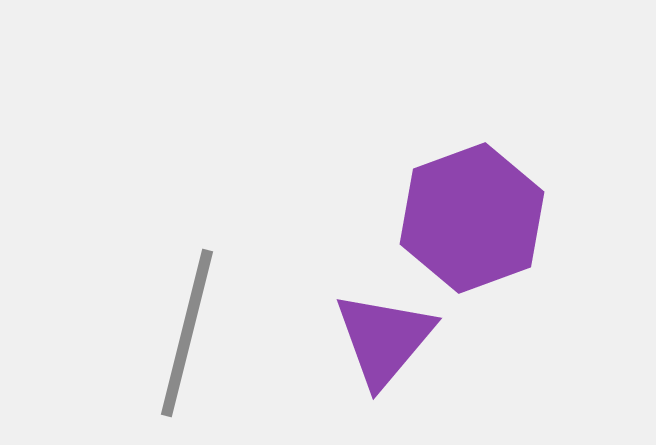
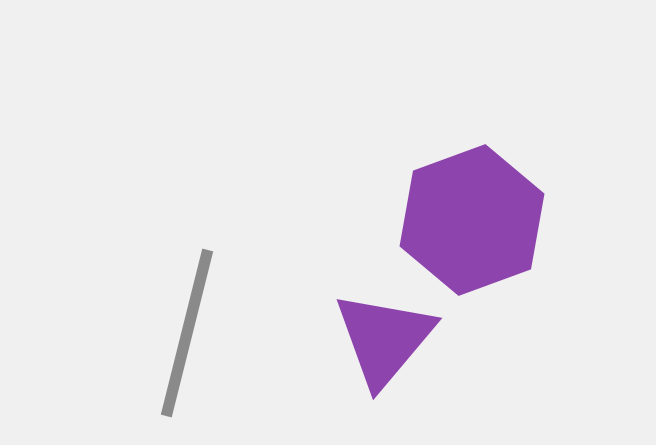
purple hexagon: moved 2 px down
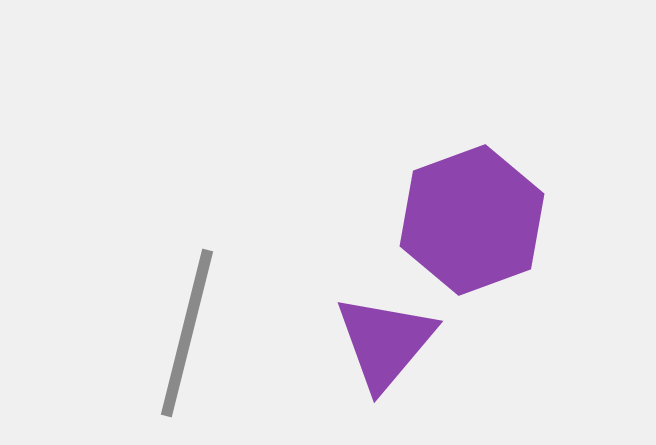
purple triangle: moved 1 px right, 3 px down
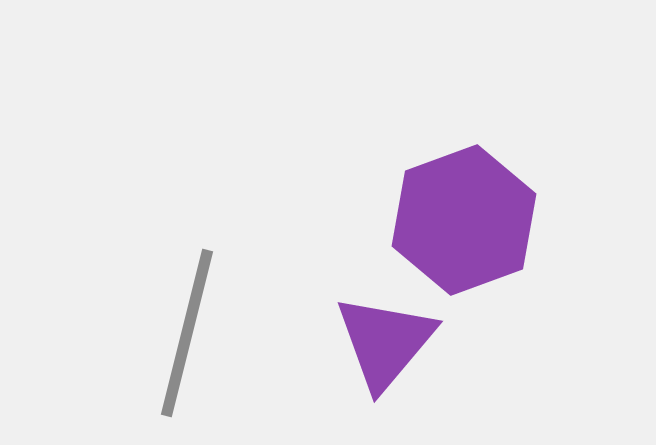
purple hexagon: moved 8 px left
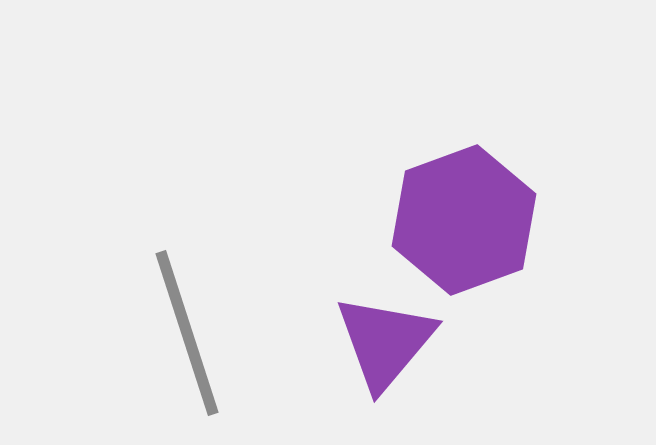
gray line: rotated 32 degrees counterclockwise
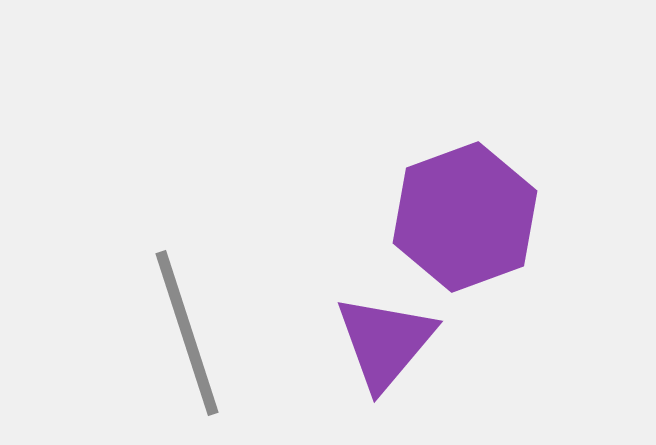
purple hexagon: moved 1 px right, 3 px up
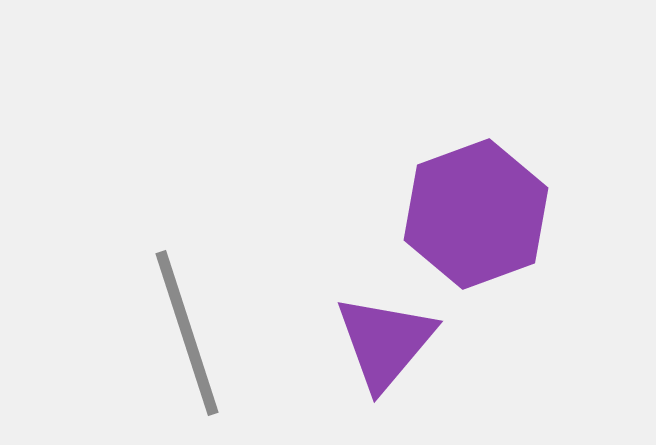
purple hexagon: moved 11 px right, 3 px up
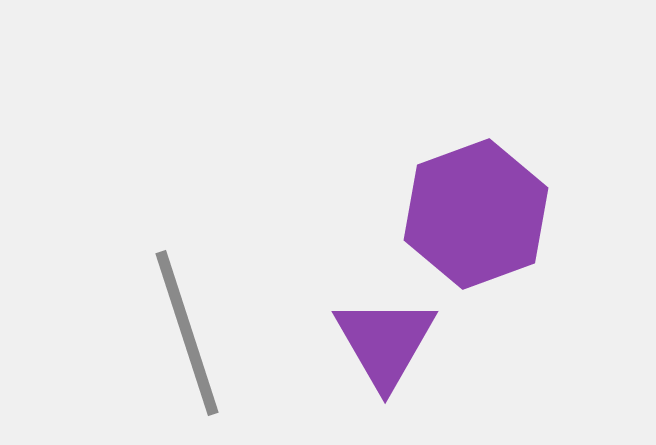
purple triangle: rotated 10 degrees counterclockwise
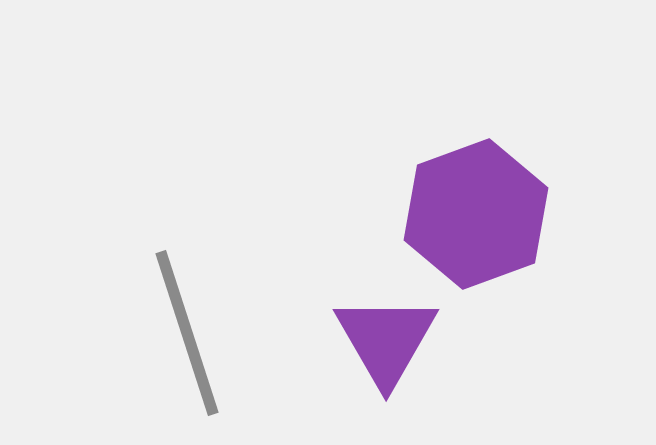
purple triangle: moved 1 px right, 2 px up
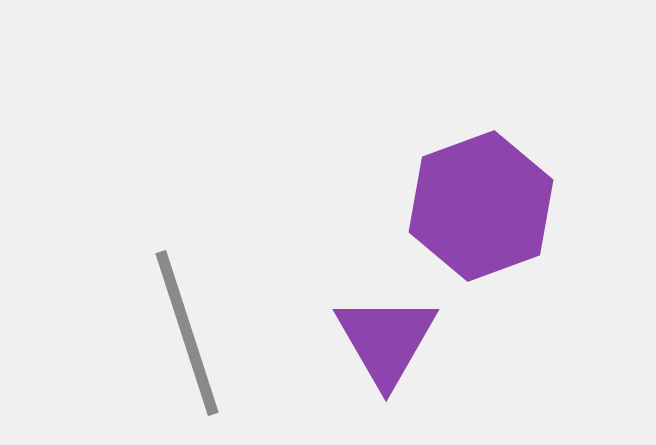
purple hexagon: moved 5 px right, 8 px up
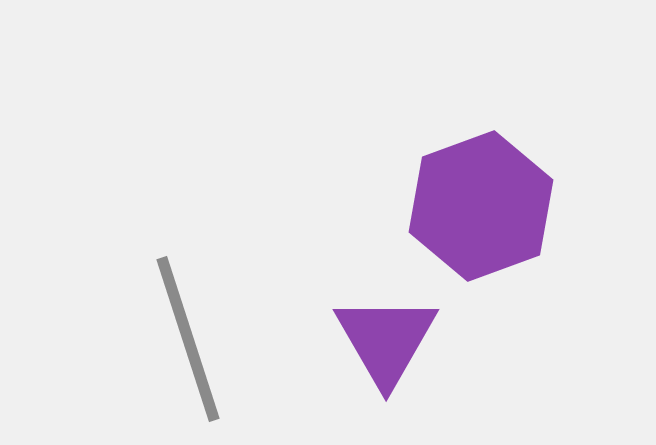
gray line: moved 1 px right, 6 px down
